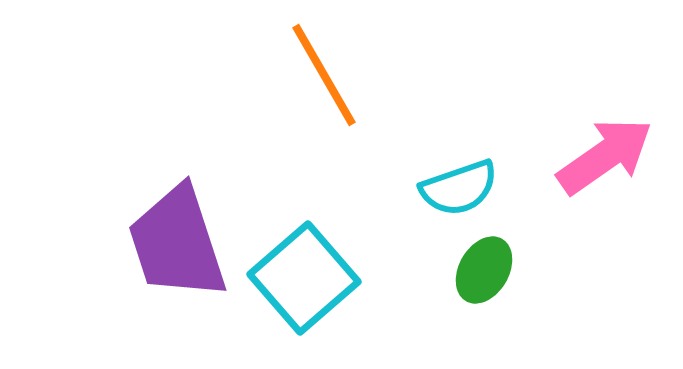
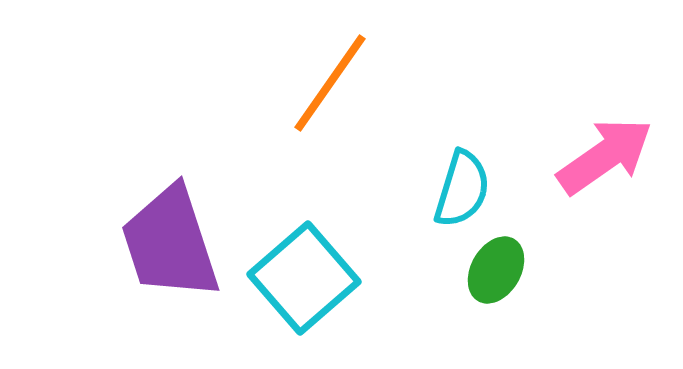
orange line: moved 6 px right, 8 px down; rotated 65 degrees clockwise
cyan semicircle: moved 3 px right, 1 px down; rotated 54 degrees counterclockwise
purple trapezoid: moved 7 px left
green ellipse: moved 12 px right
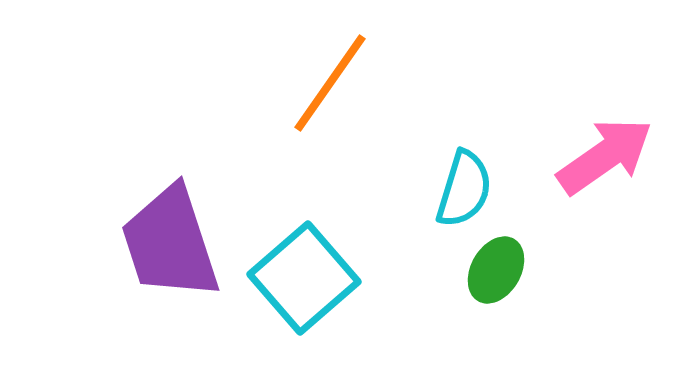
cyan semicircle: moved 2 px right
